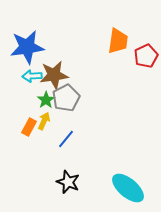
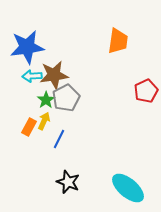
red pentagon: moved 35 px down
blue line: moved 7 px left; rotated 12 degrees counterclockwise
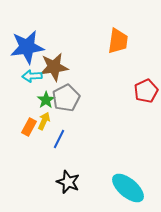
brown star: moved 8 px up
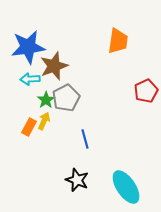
blue star: moved 1 px right
brown star: moved 1 px up; rotated 12 degrees counterclockwise
cyan arrow: moved 2 px left, 3 px down
blue line: moved 26 px right; rotated 42 degrees counterclockwise
black star: moved 9 px right, 2 px up
cyan ellipse: moved 2 px left, 1 px up; rotated 16 degrees clockwise
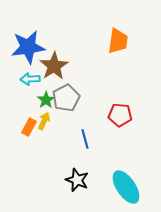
brown star: rotated 12 degrees counterclockwise
red pentagon: moved 26 px left, 24 px down; rotated 30 degrees clockwise
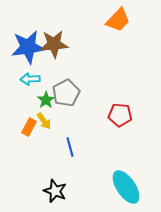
orange trapezoid: moved 21 px up; rotated 36 degrees clockwise
brown star: moved 22 px up; rotated 28 degrees clockwise
gray pentagon: moved 5 px up
yellow arrow: rotated 120 degrees clockwise
blue line: moved 15 px left, 8 px down
black star: moved 22 px left, 11 px down
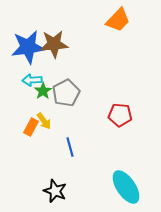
cyan arrow: moved 2 px right, 1 px down
green star: moved 3 px left, 9 px up
orange rectangle: moved 2 px right
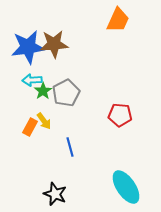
orange trapezoid: rotated 20 degrees counterclockwise
orange rectangle: moved 1 px left
black star: moved 3 px down
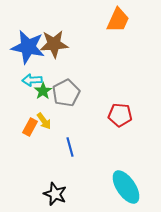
blue star: rotated 20 degrees clockwise
